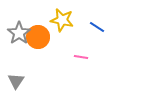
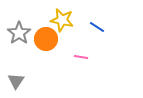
orange circle: moved 8 px right, 2 px down
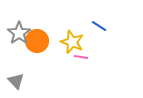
yellow star: moved 10 px right, 22 px down; rotated 10 degrees clockwise
blue line: moved 2 px right, 1 px up
orange circle: moved 9 px left, 2 px down
gray triangle: rotated 18 degrees counterclockwise
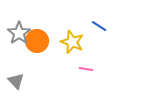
pink line: moved 5 px right, 12 px down
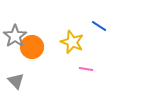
gray star: moved 4 px left, 3 px down
orange circle: moved 5 px left, 6 px down
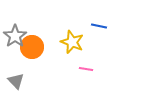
blue line: rotated 21 degrees counterclockwise
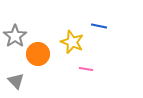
orange circle: moved 6 px right, 7 px down
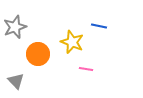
gray star: moved 9 px up; rotated 15 degrees clockwise
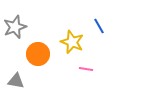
blue line: rotated 49 degrees clockwise
gray triangle: rotated 36 degrees counterclockwise
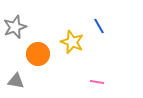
pink line: moved 11 px right, 13 px down
